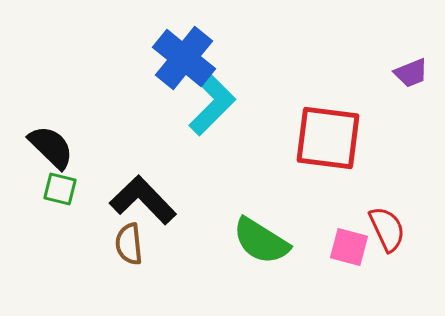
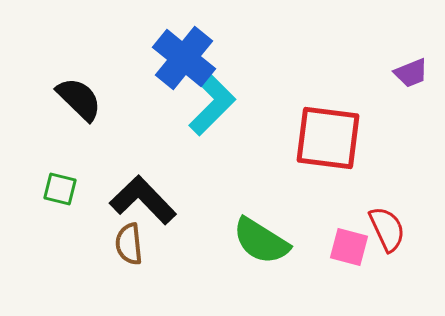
black semicircle: moved 28 px right, 48 px up
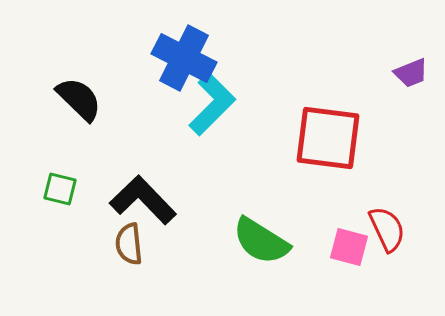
blue cross: rotated 12 degrees counterclockwise
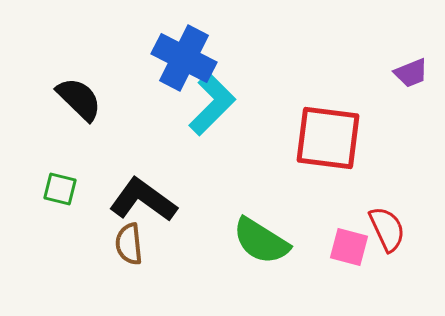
black L-shape: rotated 10 degrees counterclockwise
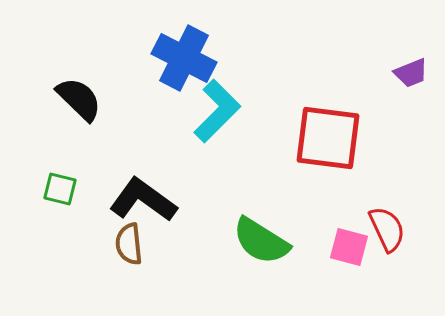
cyan L-shape: moved 5 px right, 7 px down
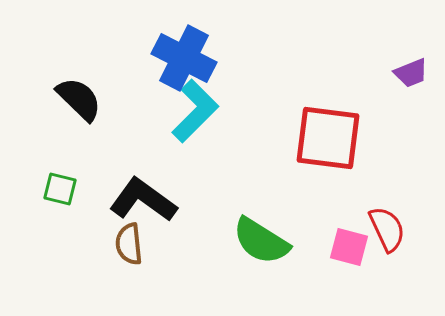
cyan L-shape: moved 22 px left
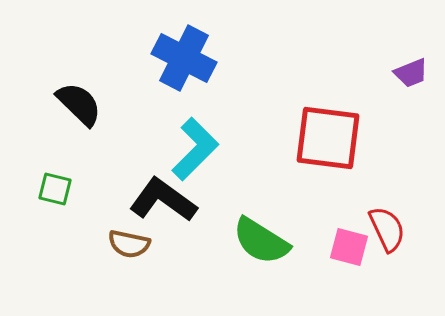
black semicircle: moved 5 px down
cyan L-shape: moved 38 px down
green square: moved 5 px left
black L-shape: moved 20 px right
brown semicircle: rotated 72 degrees counterclockwise
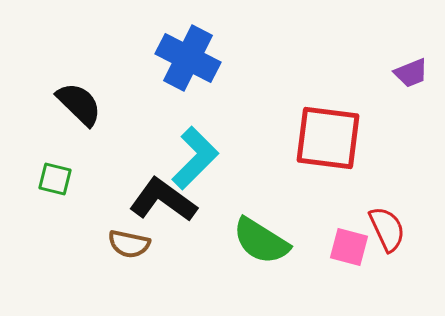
blue cross: moved 4 px right
cyan L-shape: moved 9 px down
green square: moved 10 px up
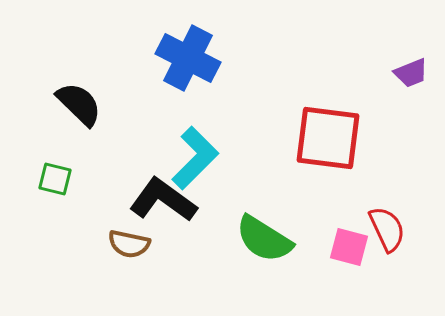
green semicircle: moved 3 px right, 2 px up
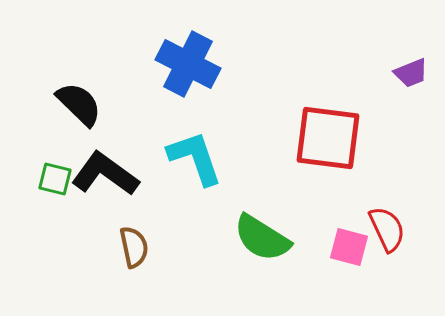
blue cross: moved 6 px down
cyan L-shape: rotated 64 degrees counterclockwise
black L-shape: moved 58 px left, 26 px up
green semicircle: moved 2 px left, 1 px up
brown semicircle: moved 5 px right, 3 px down; rotated 114 degrees counterclockwise
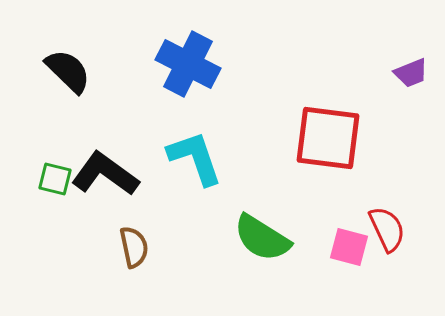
black semicircle: moved 11 px left, 33 px up
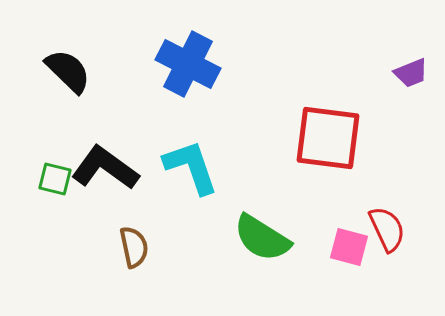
cyan L-shape: moved 4 px left, 9 px down
black L-shape: moved 6 px up
